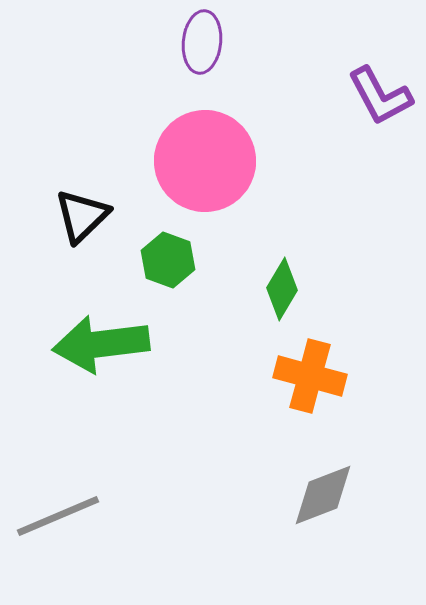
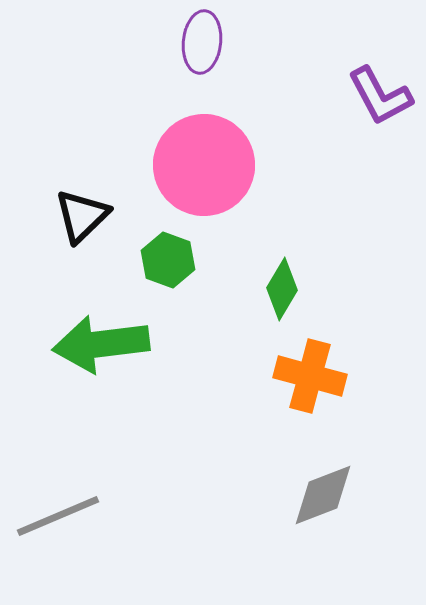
pink circle: moved 1 px left, 4 px down
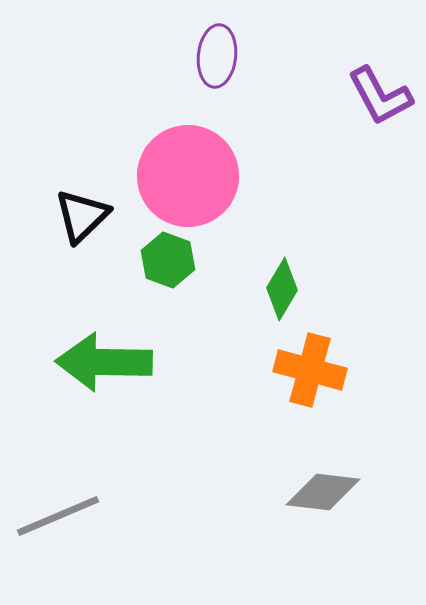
purple ellipse: moved 15 px right, 14 px down
pink circle: moved 16 px left, 11 px down
green arrow: moved 3 px right, 18 px down; rotated 8 degrees clockwise
orange cross: moved 6 px up
gray diamond: moved 3 px up; rotated 28 degrees clockwise
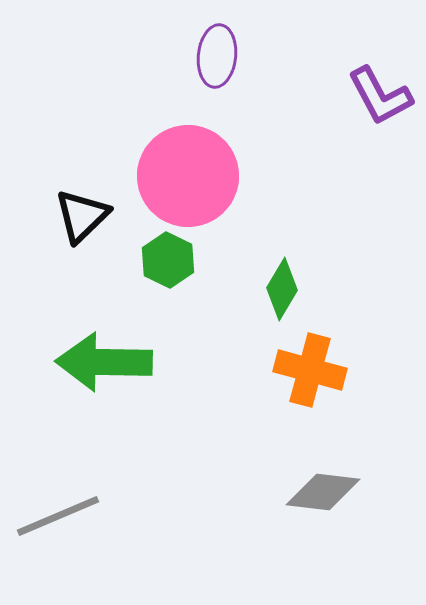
green hexagon: rotated 6 degrees clockwise
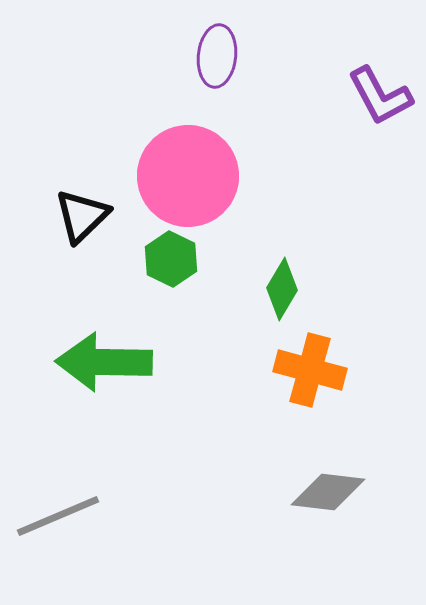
green hexagon: moved 3 px right, 1 px up
gray diamond: moved 5 px right
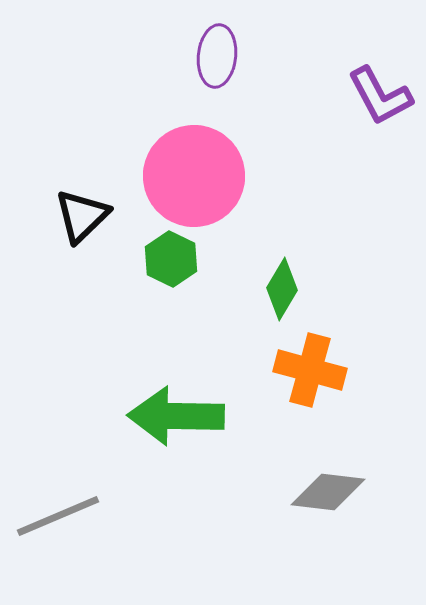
pink circle: moved 6 px right
green arrow: moved 72 px right, 54 px down
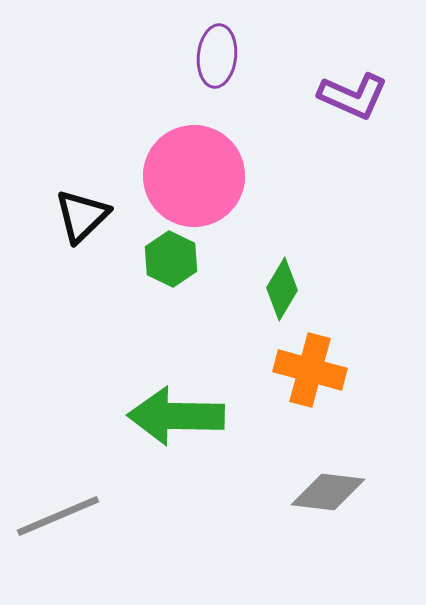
purple L-shape: moved 27 px left; rotated 38 degrees counterclockwise
